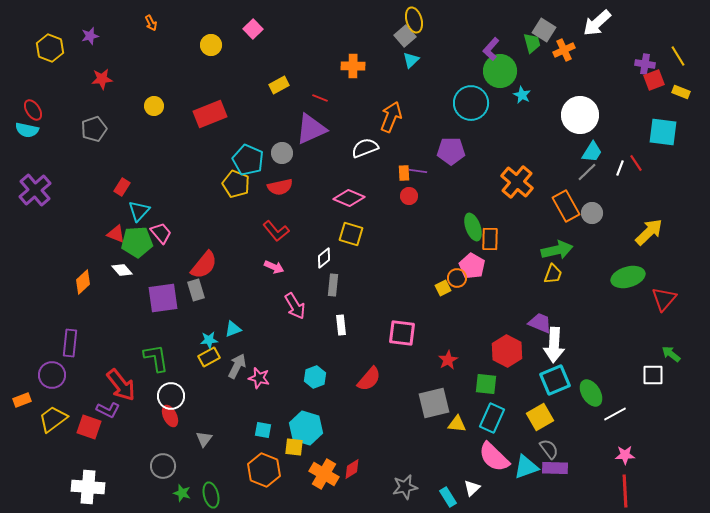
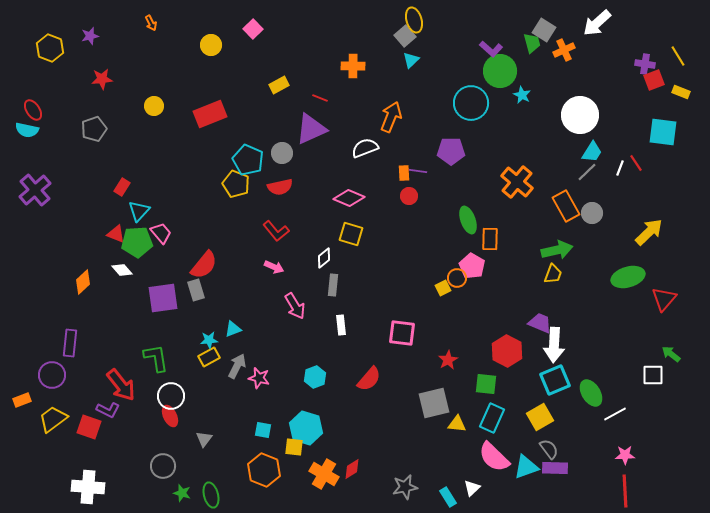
purple L-shape at (491, 49): rotated 90 degrees counterclockwise
green ellipse at (473, 227): moved 5 px left, 7 px up
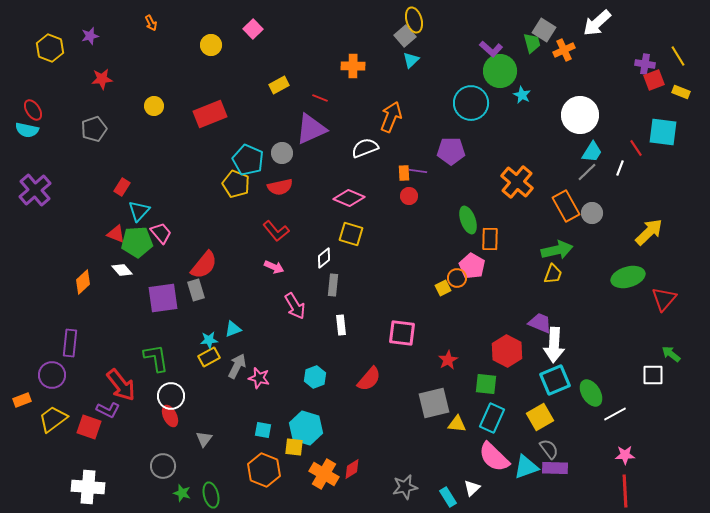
red line at (636, 163): moved 15 px up
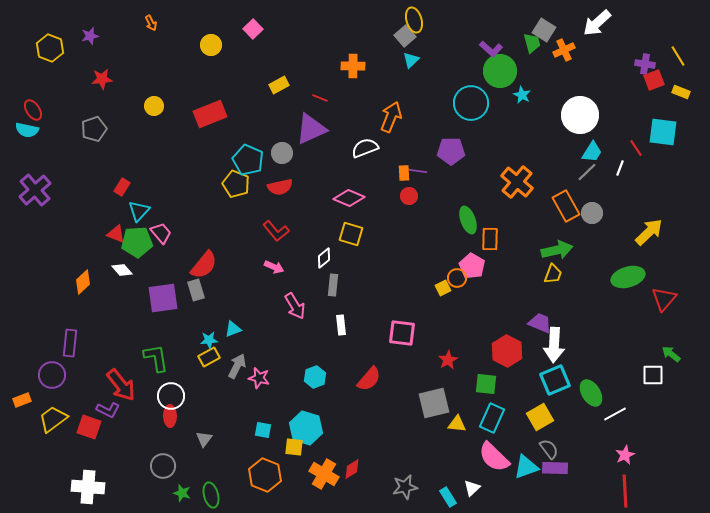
red ellipse at (170, 416): rotated 25 degrees clockwise
pink star at (625, 455): rotated 24 degrees counterclockwise
orange hexagon at (264, 470): moved 1 px right, 5 px down
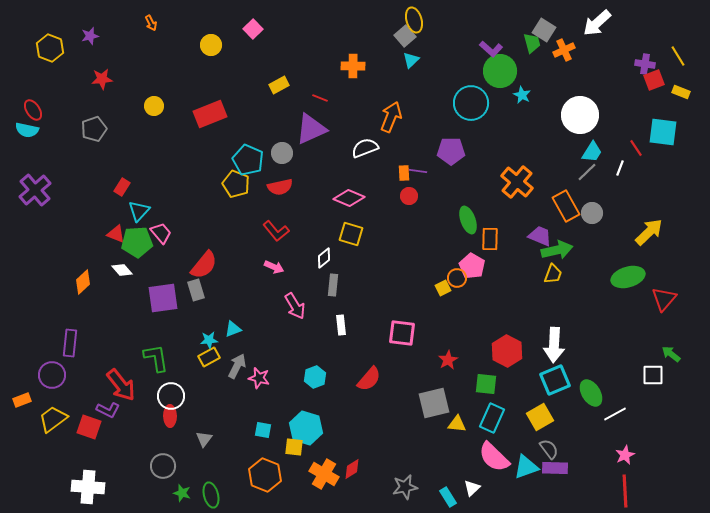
purple trapezoid at (540, 323): moved 87 px up
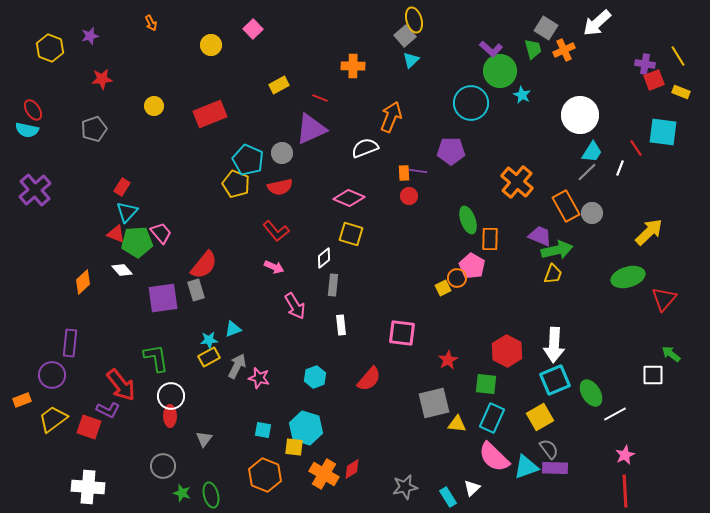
gray square at (544, 30): moved 2 px right, 2 px up
green trapezoid at (532, 43): moved 1 px right, 6 px down
cyan triangle at (139, 211): moved 12 px left, 1 px down
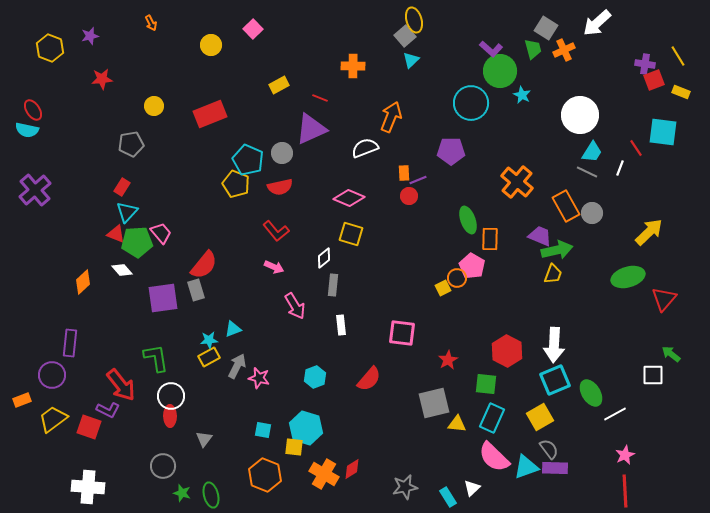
gray pentagon at (94, 129): moved 37 px right, 15 px down; rotated 10 degrees clockwise
purple line at (418, 171): moved 9 px down; rotated 30 degrees counterclockwise
gray line at (587, 172): rotated 70 degrees clockwise
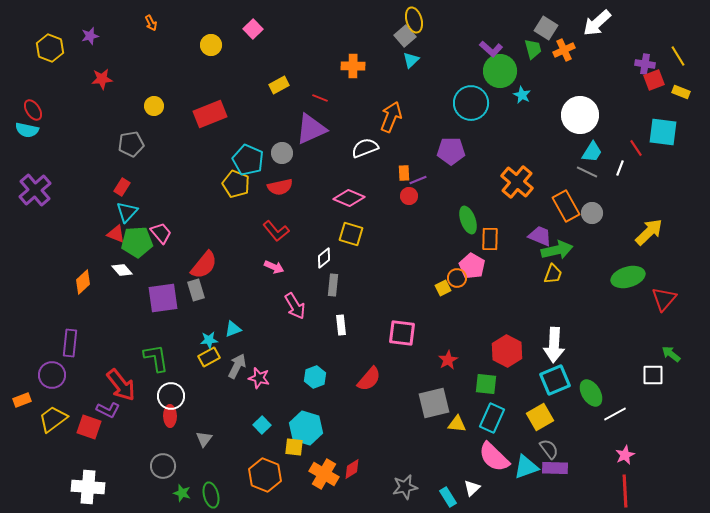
cyan square at (263, 430): moved 1 px left, 5 px up; rotated 36 degrees clockwise
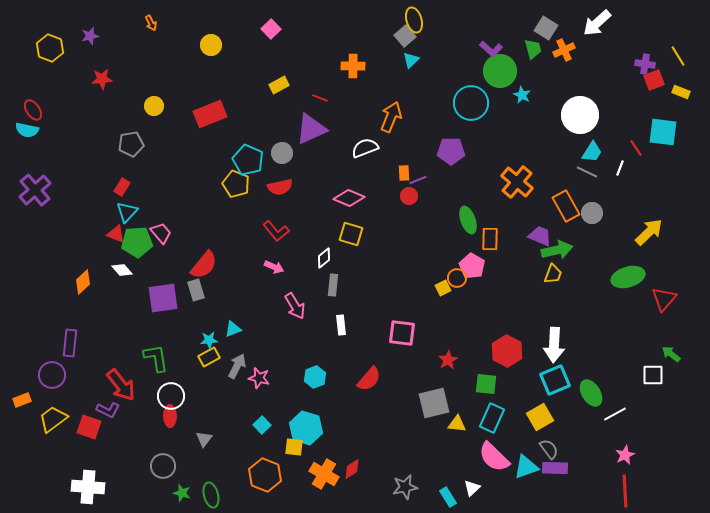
pink square at (253, 29): moved 18 px right
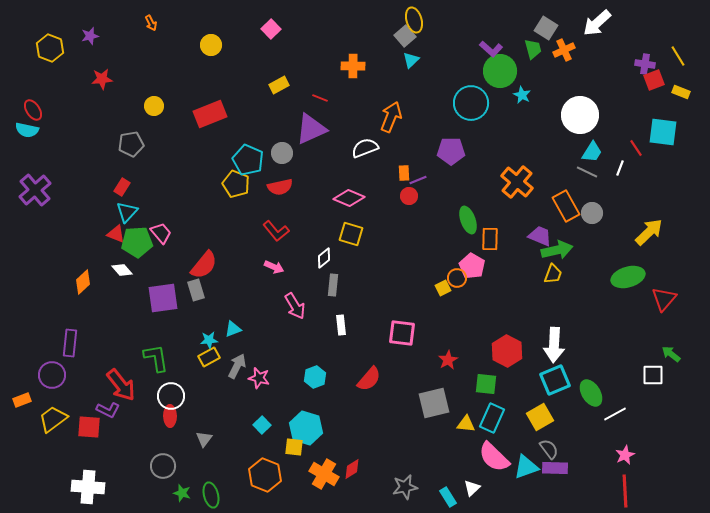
yellow triangle at (457, 424): moved 9 px right
red square at (89, 427): rotated 15 degrees counterclockwise
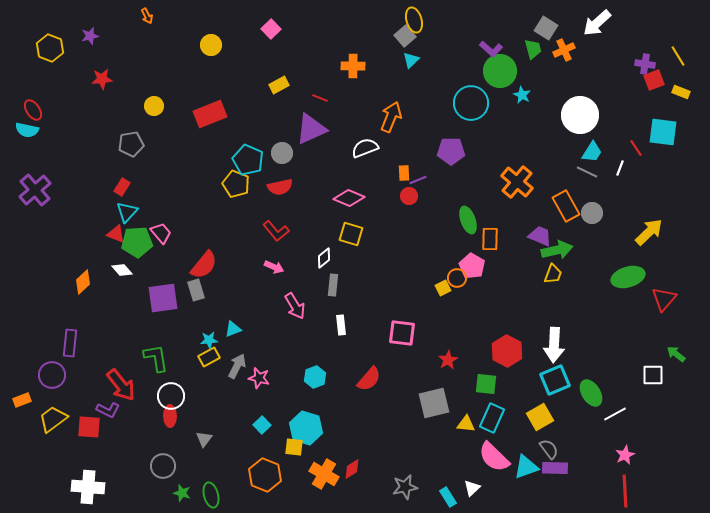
orange arrow at (151, 23): moved 4 px left, 7 px up
green arrow at (671, 354): moved 5 px right
